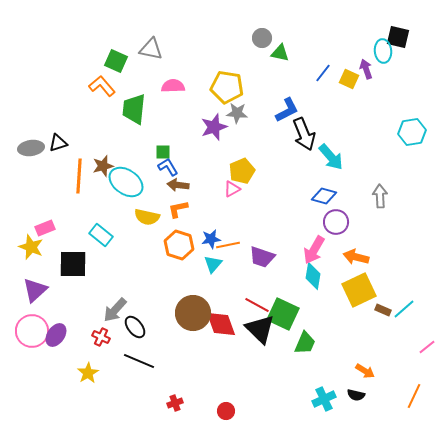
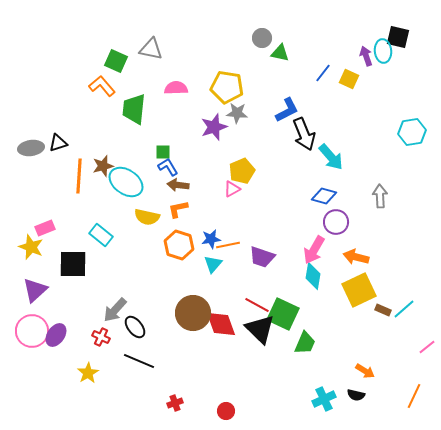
purple arrow at (366, 69): moved 13 px up
pink semicircle at (173, 86): moved 3 px right, 2 px down
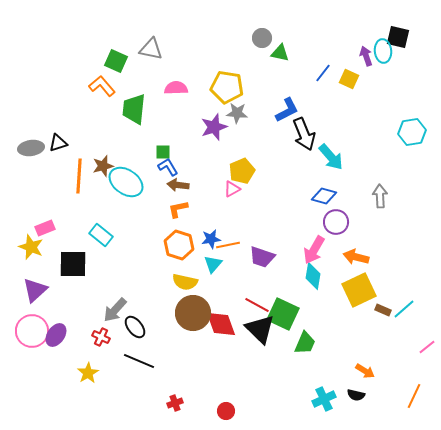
yellow semicircle at (147, 217): moved 38 px right, 65 px down
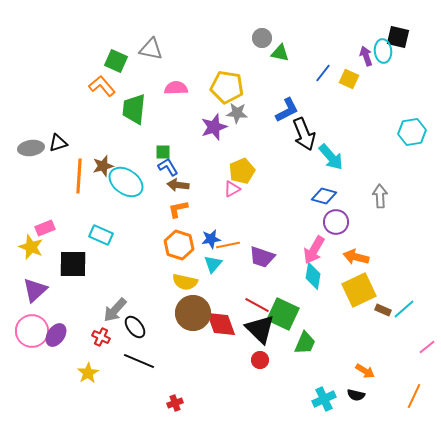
cyan rectangle at (101, 235): rotated 15 degrees counterclockwise
red circle at (226, 411): moved 34 px right, 51 px up
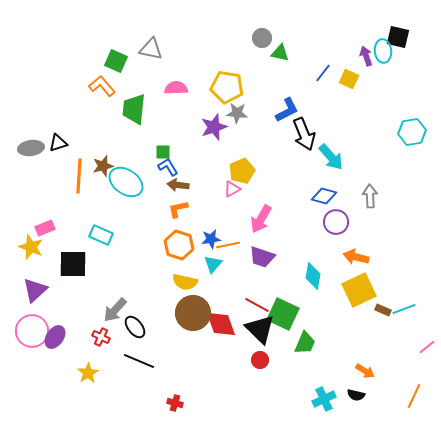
gray arrow at (380, 196): moved 10 px left
pink arrow at (314, 250): moved 53 px left, 31 px up
cyan line at (404, 309): rotated 20 degrees clockwise
purple ellipse at (56, 335): moved 1 px left, 2 px down
red cross at (175, 403): rotated 35 degrees clockwise
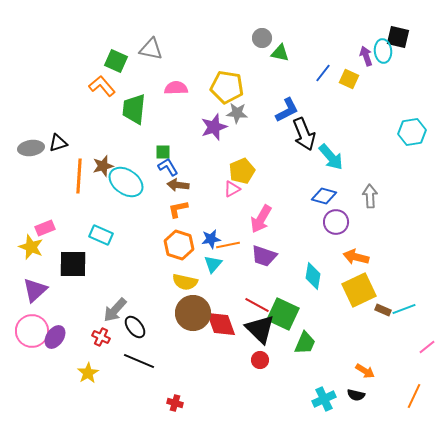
purple trapezoid at (262, 257): moved 2 px right, 1 px up
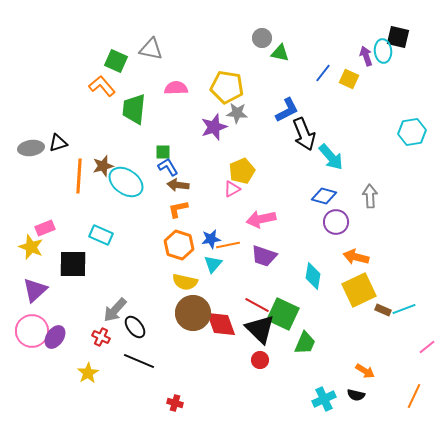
pink arrow at (261, 219): rotated 48 degrees clockwise
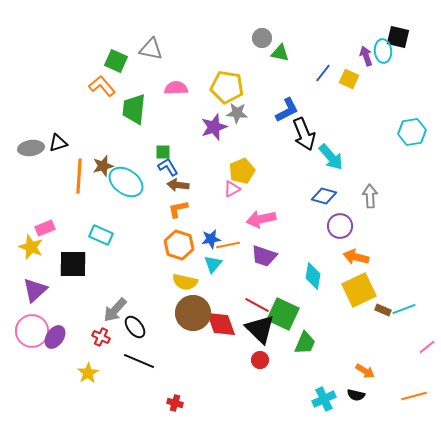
purple circle at (336, 222): moved 4 px right, 4 px down
orange line at (414, 396): rotated 50 degrees clockwise
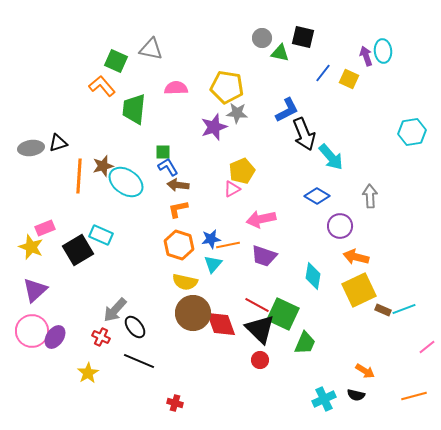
black square at (398, 37): moved 95 px left
blue diamond at (324, 196): moved 7 px left; rotated 15 degrees clockwise
black square at (73, 264): moved 5 px right, 14 px up; rotated 32 degrees counterclockwise
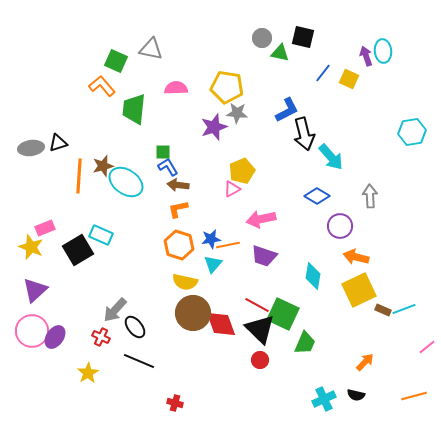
black arrow at (304, 134): rotated 8 degrees clockwise
orange arrow at (365, 371): moved 9 px up; rotated 78 degrees counterclockwise
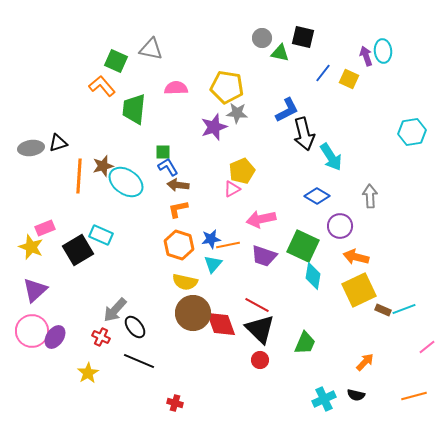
cyan arrow at (331, 157): rotated 8 degrees clockwise
green square at (283, 314): moved 20 px right, 68 px up
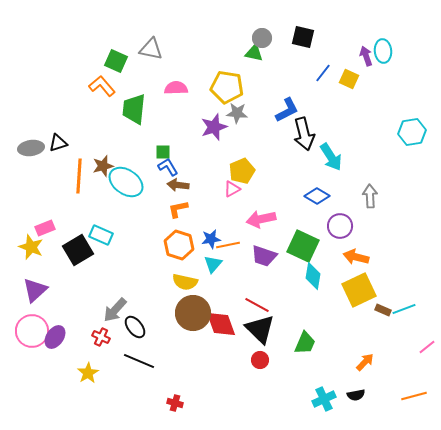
green triangle at (280, 53): moved 26 px left
black semicircle at (356, 395): rotated 24 degrees counterclockwise
